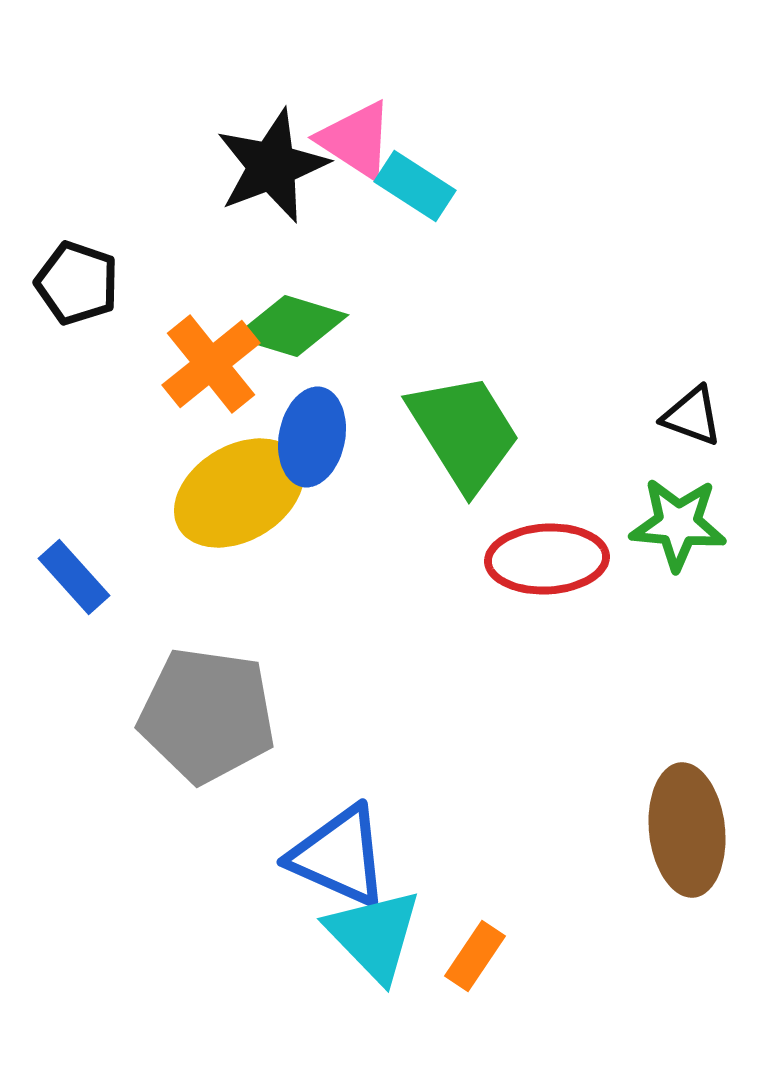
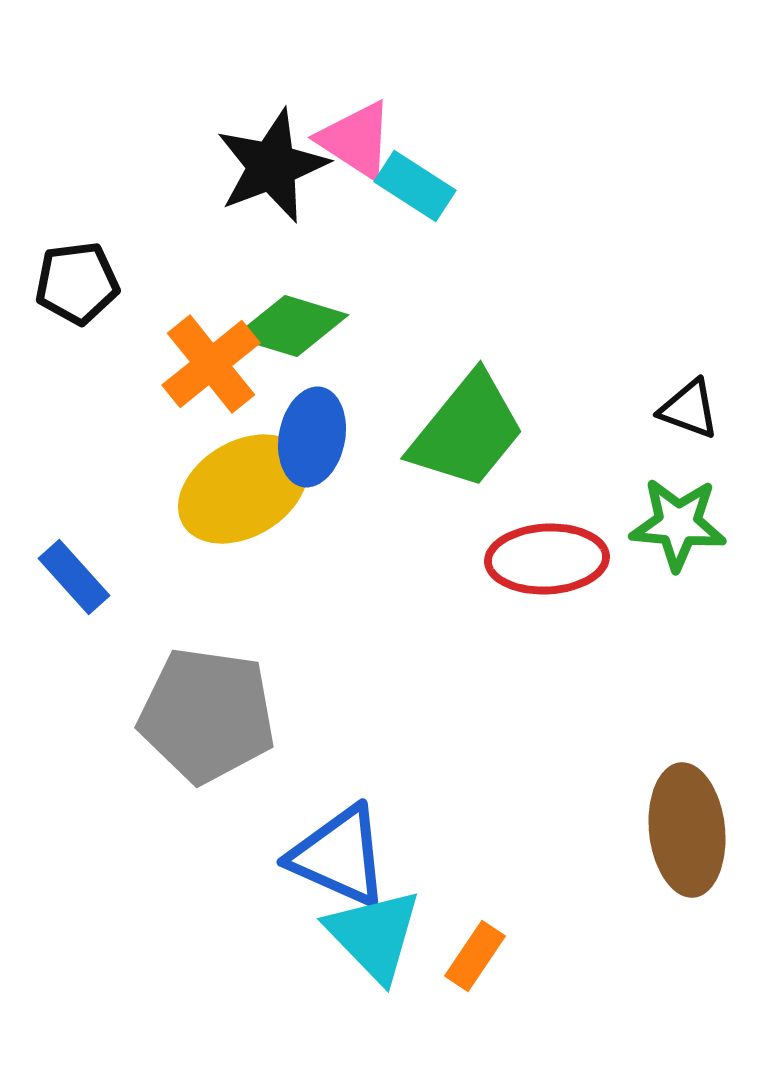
black pentagon: rotated 26 degrees counterclockwise
black triangle: moved 3 px left, 7 px up
green trapezoid: moved 3 px right, 1 px up; rotated 71 degrees clockwise
yellow ellipse: moved 4 px right, 4 px up
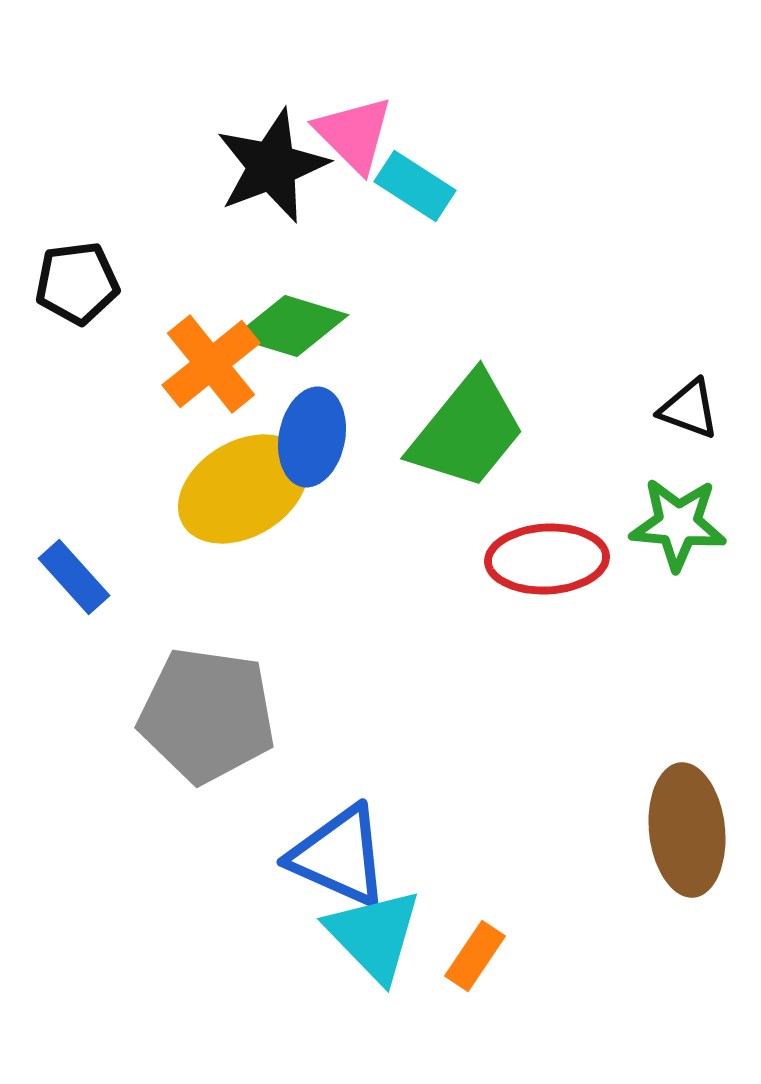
pink triangle: moved 2 px left, 6 px up; rotated 12 degrees clockwise
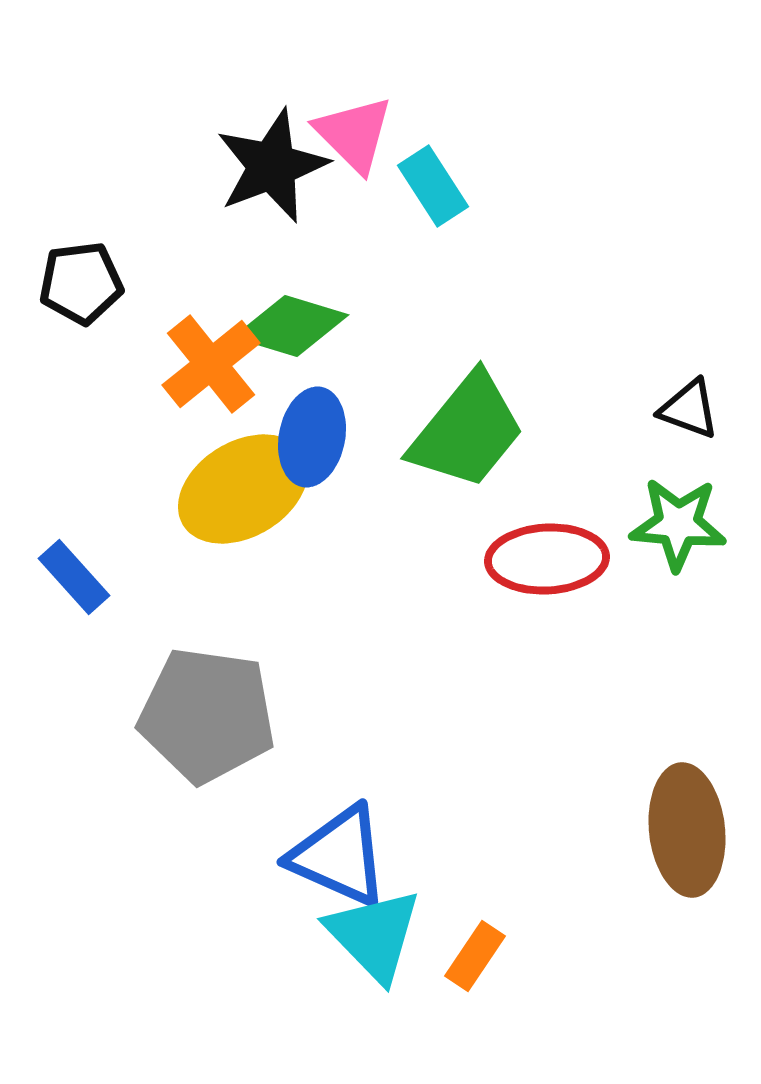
cyan rectangle: moved 18 px right; rotated 24 degrees clockwise
black pentagon: moved 4 px right
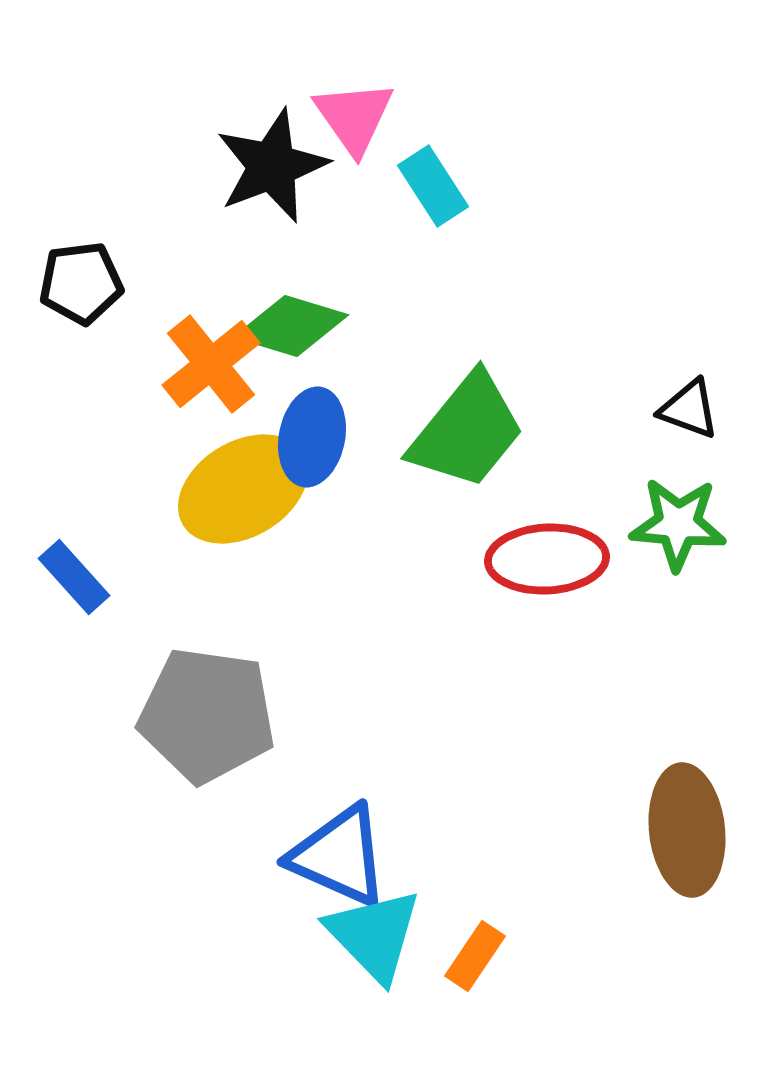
pink triangle: moved 17 px up; rotated 10 degrees clockwise
